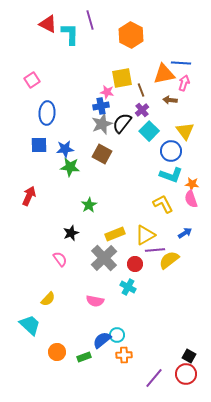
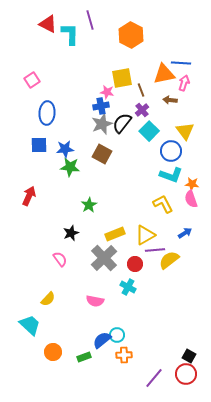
orange circle at (57, 352): moved 4 px left
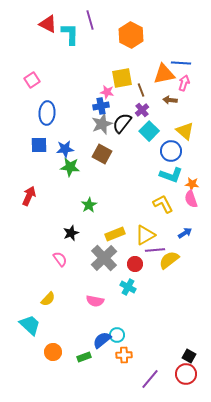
yellow triangle at (185, 131): rotated 12 degrees counterclockwise
purple line at (154, 378): moved 4 px left, 1 px down
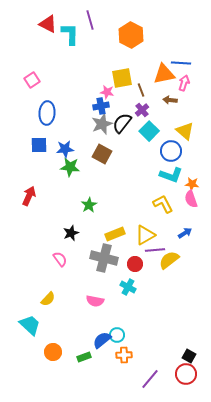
gray cross at (104, 258): rotated 32 degrees counterclockwise
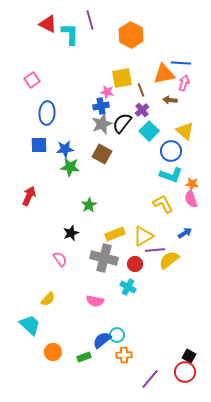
yellow triangle at (145, 235): moved 2 px left, 1 px down
red circle at (186, 374): moved 1 px left, 2 px up
